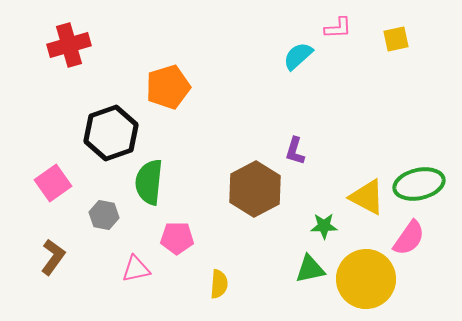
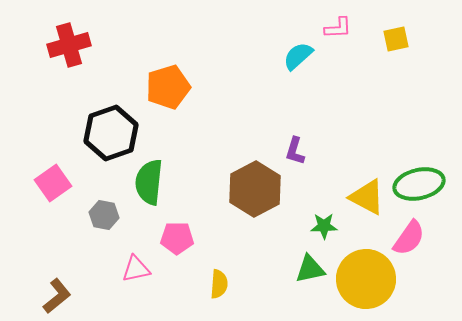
brown L-shape: moved 4 px right, 39 px down; rotated 15 degrees clockwise
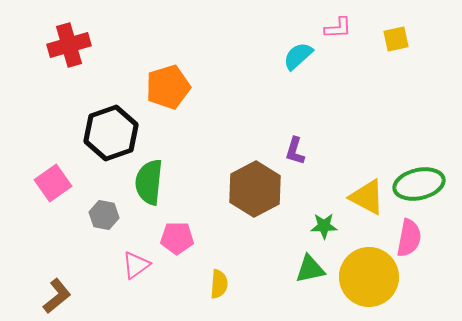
pink semicircle: rotated 24 degrees counterclockwise
pink triangle: moved 4 px up; rotated 24 degrees counterclockwise
yellow circle: moved 3 px right, 2 px up
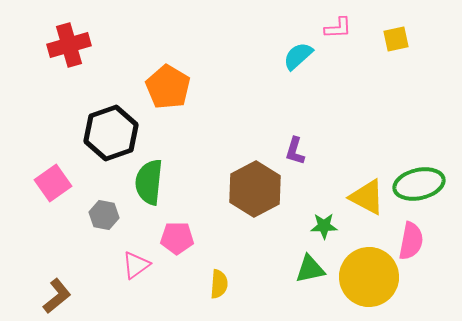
orange pentagon: rotated 24 degrees counterclockwise
pink semicircle: moved 2 px right, 3 px down
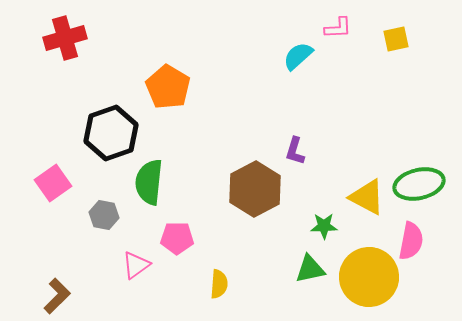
red cross: moved 4 px left, 7 px up
brown L-shape: rotated 6 degrees counterclockwise
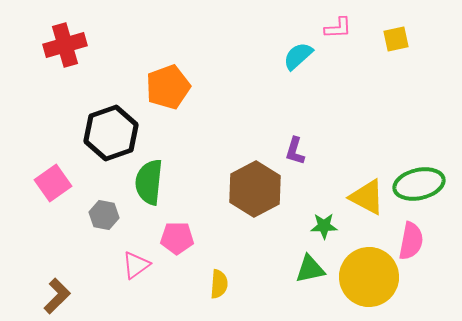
red cross: moved 7 px down
orange pentagon: rotated 21 degrees clockwise
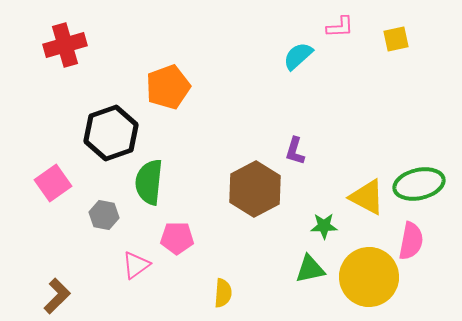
pink L-shape: moved 2 px right, 1 px up
yellow semicircle: moved 4 px right, 9 px down
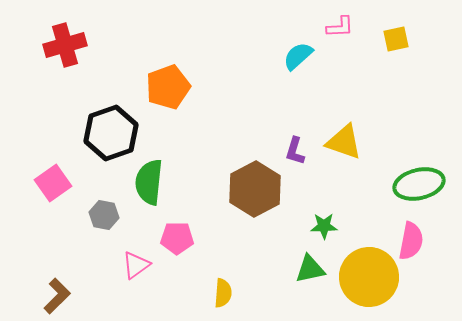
yellow triangle: moved 23 px left, 55 px up; rotated 9 degrees counterclockwise
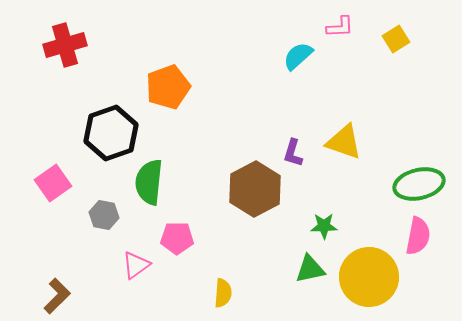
yellow square: rotated 20 degrees counterclockwise
purple L-shape: moved 2 px left, 2 px down
pink semicircle: moved 7 px right, 5 px up
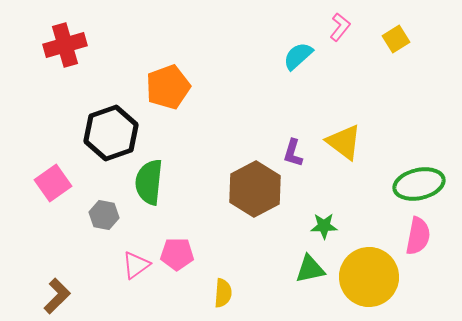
pink L-shape: rotated 48 degrees counterclockwise
yellow triangle: rotated 18 degrees clockwise
pink pentagon: moved 16 px down
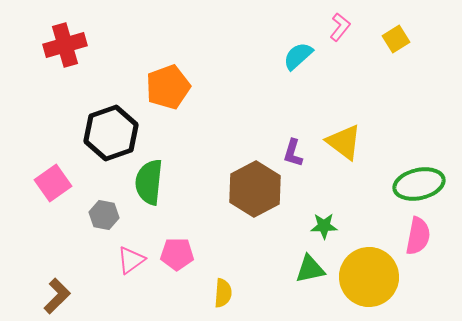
pink triangle: moved 5 px left, 5 px up
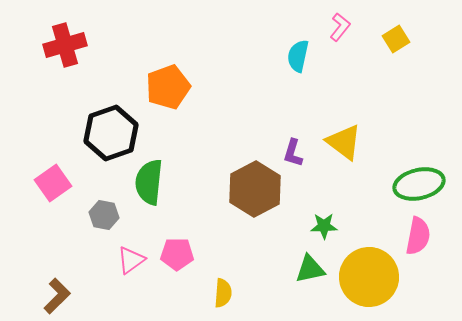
cyan semicircle: rotated 36 degrees counterclockwise
